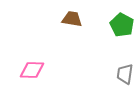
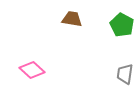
pink diamond: rotated 40 degrees clockwise
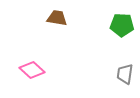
brown trapezoid: moved 15 px left, 1 px up
green pentagon: rotated 25 degrees counterclockwise
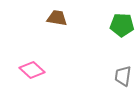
gray trapezoid: moved 2 px left, 2 px down
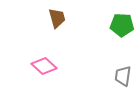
brown trapezoid: rotated 65 degrees clockwise
pink diamond: moved 12 px right, 4 px up
